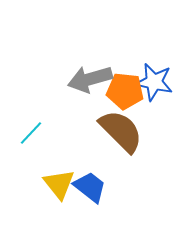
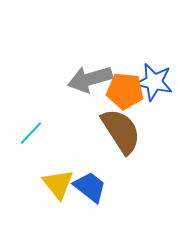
brown semicircle: rotated 12 degrees clockwise
yellow triangle: moved 1 px left
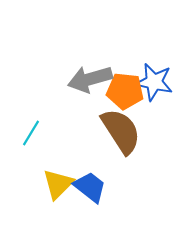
cyan line: rotated 12 degrees counterclockwise
yellow triangle: rotated 24 degrees clockwise
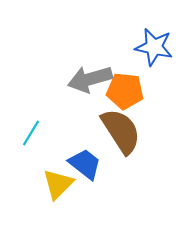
blue star: moved 35 px up
blue trapezoid: moved 5 px left, 23 px up
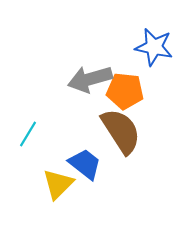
cyan line: moved 3 px left, 1 px down
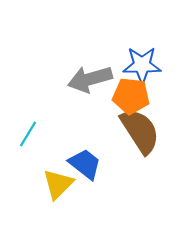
blue star: moved 12 px left, 18 px down; rotated 12 degrees counterclockwise
orange pentagon: moved 6 px right, 5 px down
brown semicircle: moved 19 px right
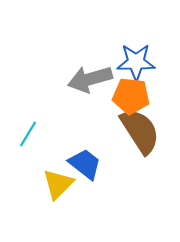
blue star: moved 6 px left, 3 px up
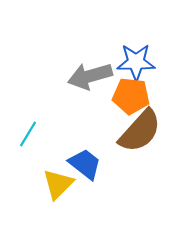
gray arrow: moved 3 px up
brown semicircle: rotated 75 degrees clockwise
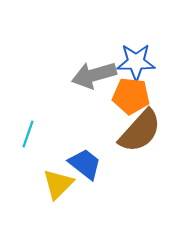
gray arrow: moved 4 px right, 1 px up
cyan line: rotated 12 degrees counterclockwise
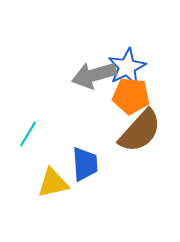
blue star: moved 9 px left, 5 px down; rotated 27 degrees counterclockwise
cyan line: rotated 12 degrees clockwise
blue trapezoid: rotated 48 degrees clockwise
yellow triangle: moved 5 px left, 1 px up; rotated 32 degrees clockwise
